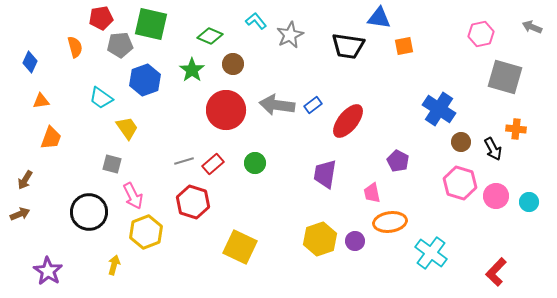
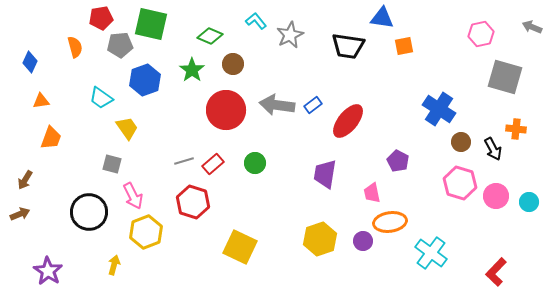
blue triangle at (379, 18): moved 3 px right
purple circle at (355, 241): moved 8 px right
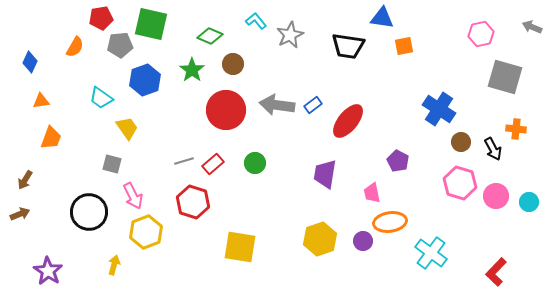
orange semicircle at (75, 47): rotated 45 degrees clockwise
yellow square at (240, 247): rotated 16 degrees counterclockwise
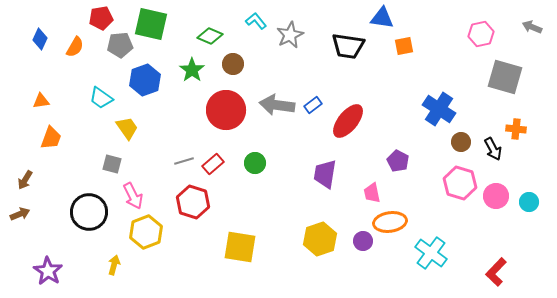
blue diamond at (30, 62): moved 10 px right, 23 px up
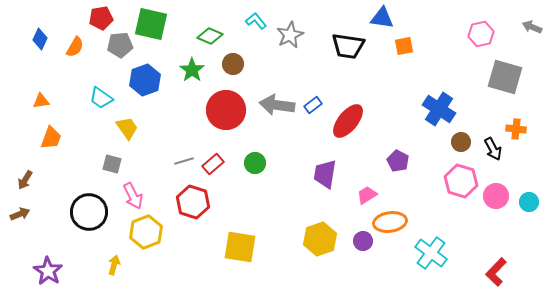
pink hexagon at (460, 183): moved 1 px right, 2 px up
pink trapezoid at (372, 193): moved 5 px left, 2 px down; rotated 70 degrees clockwise
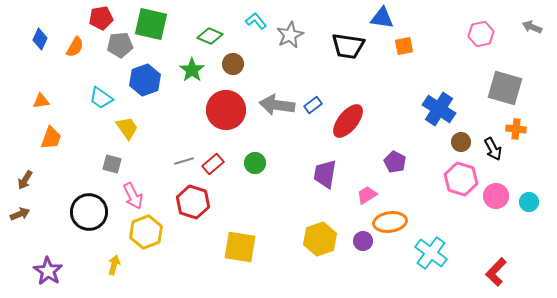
gray square at (505, 77): moved 11 px down
purple pentagon at (398, 161): moved 3 px left, 1 px down
pink hexagon at (461, 181): moved 2 px up
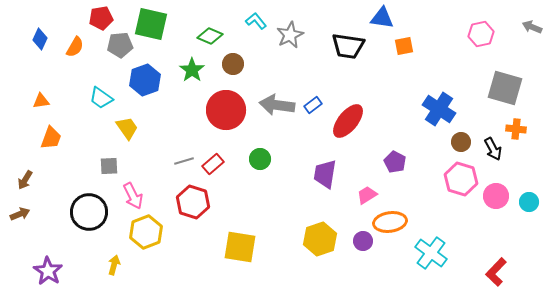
green circle at (255, 163): moved 5 px right, 4 px up
gray square at (112, 164): moved 3 px left, 2 px down; rotated 18 degrees counterclockwise
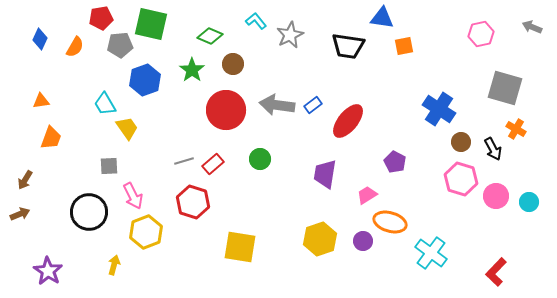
cyan trapezoid at (101, 98): moved 4 px right, 6 px down; rotated 25 degrees clockwise
orange cross at (516, 129): rotated 24 degrees clockwise
orange ellipse at (390, 222): rotated 24 degrees clockwise
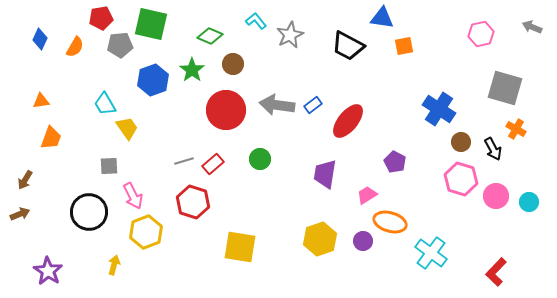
black trapezoid at (348, 46): rotated 20 degrees clockwise
blue hexagon at (145, 80): moved 8 px right
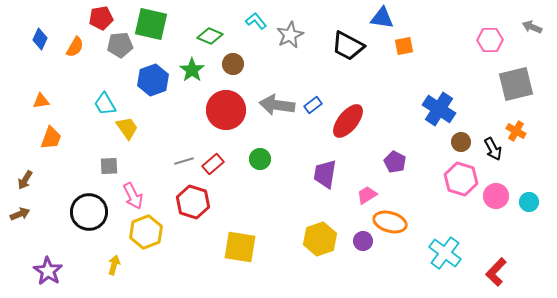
pink hexagon at (481, 34): moved 9 px right, 6 px down; rotated 10 degrees clockwise
gray square at (505, 88): moved 11 px right, 4 px up; rotated 30 degrees counterclockwise
orange cross at (516, 129): moved 2 px down
cyan cross at (431, 253): moved 14 px right
